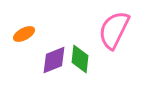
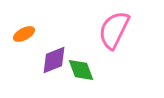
green diamond: moved 1 px right, 11 px down; rotated 28 degrees counterclockwise
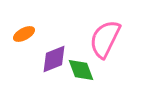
pink semicircle: moved 9 px left, 9 px down
purple diamond: moved 1 px up
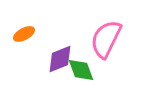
pink semicircle: moved 1 px right
purple diamond: moved 6 px right
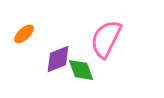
orange ellipse: rotated 15 degrees counterclockwise
purple diamond: moved 2 px left
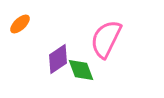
orange ellipse: moved 4 px left, 10 px up
purple diamond: rotated 12 degrees counterclockwise
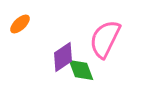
pink semicircle: moved 1 px left
purple diamond: moved 5 px right, 2 px up
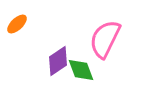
orange ellipse: moved 3 px left
purple diamond: moved 5 px left, 4 px down
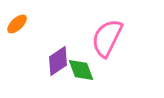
pink semicircle: moved 2 px right, 1 px up
